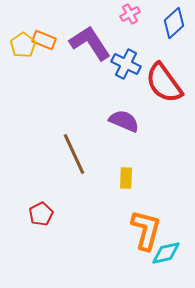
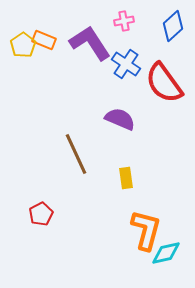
pink cross: moved 6 px left, 7 px down; rotated 18 degrees clockwise
blue diamond: moved 1 px left, 3 px down
blue cross: rotated 8 degrees clockwise
purple semicircle: moved 4 px left, 2 px up
brown line: moved 2 px right
yellow rectangle: rotated 10 degrees counterclockwise
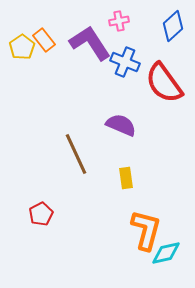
pink cross: moved 5 px left
orange rectangle: rotated 30 degrees clockwise
yellow pentagon: moved 1 px left, 2 px down
blue cross: moved 1 px left, 2 px up; rotated 12 degrees counterclockwise
purple semicircle: moved 1 px right, 6 px down
